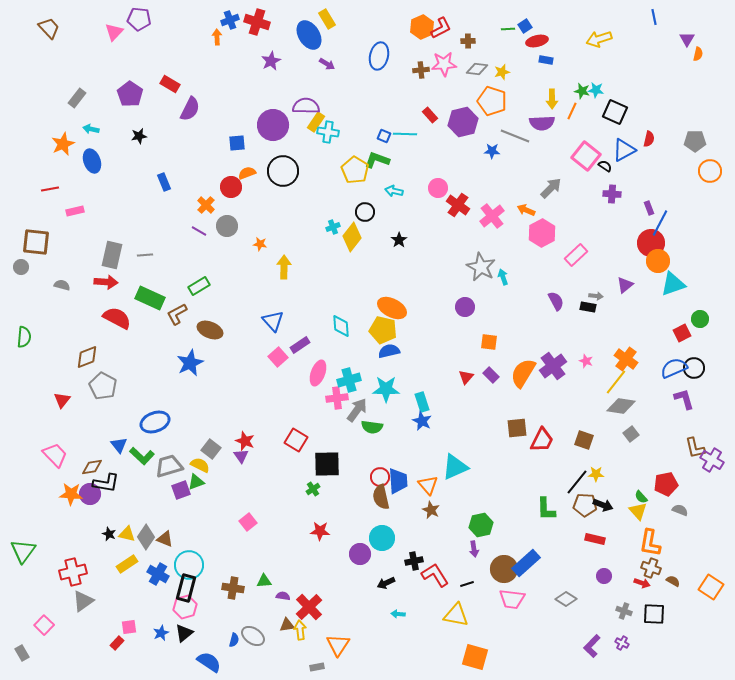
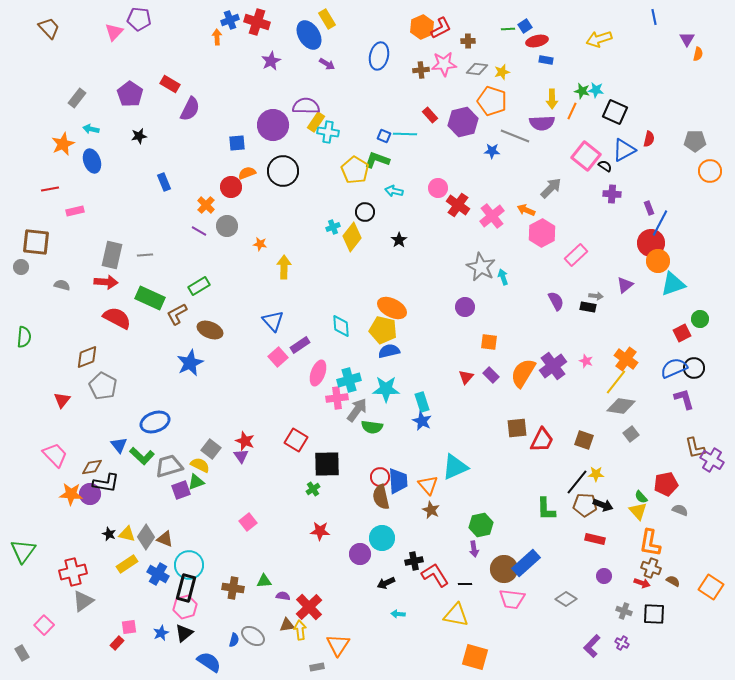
black line at (467, 584): moved 2 px left; rotated 16 degrees clockwise
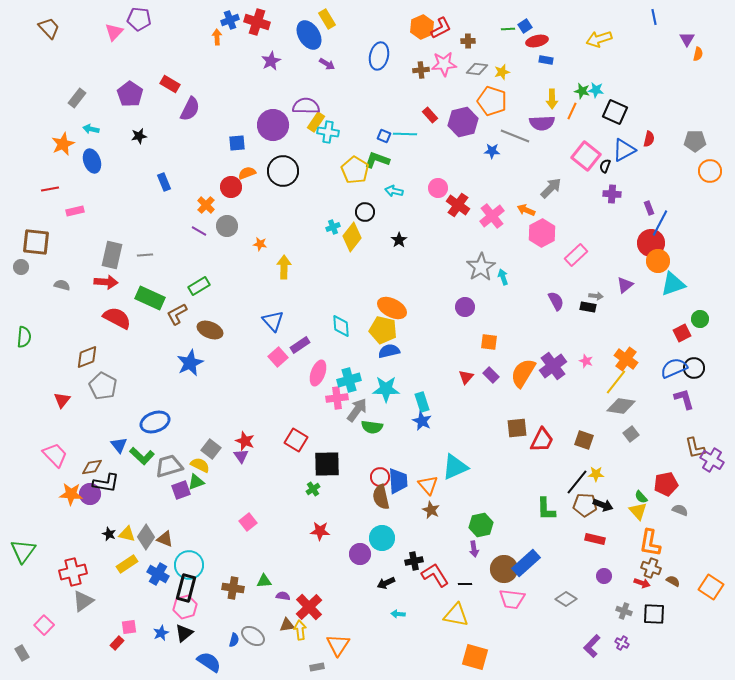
black semicircle at (605, 166): rotated 104 degrees counterclockwise
gray star at (481, 267): rotated 12 degrees clockwise
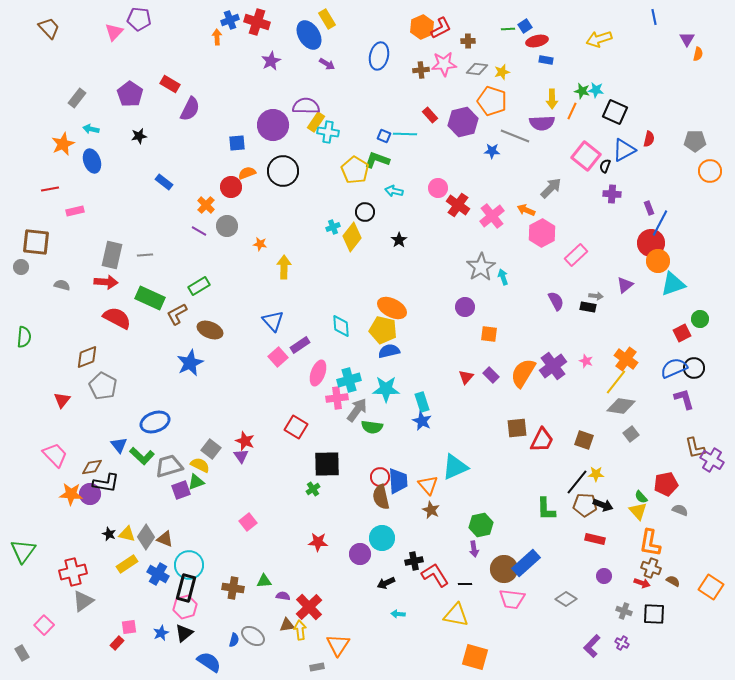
blue rectangle at (164, 182): rotated 30 degrees counterclockwise
orange square at (489, 342): moved 8 px up
red square at (296, 440): moved 13 px up
red star at (320, 531): moved 2 px left, 11 px down
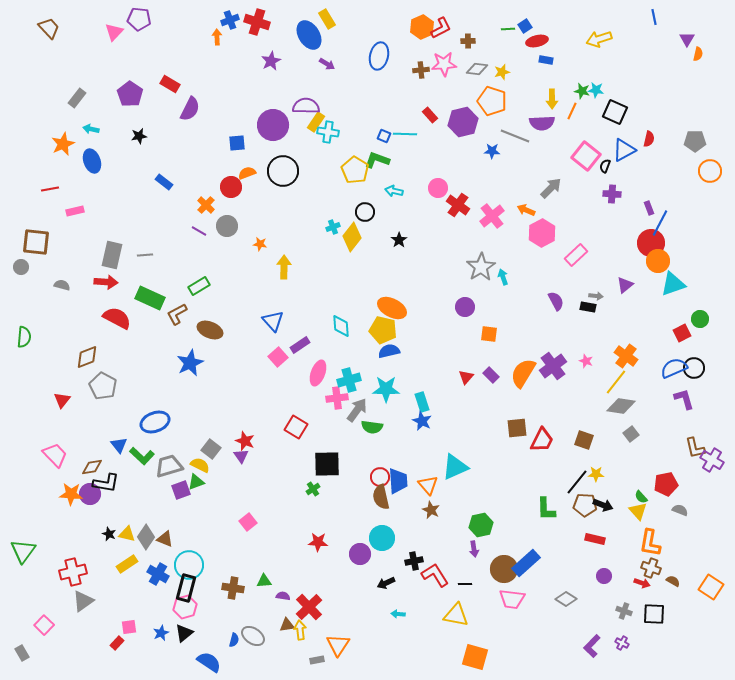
orange cross at (626, 359): moved 3 px up
gray rectangle at (317, 667): moved 7 px up
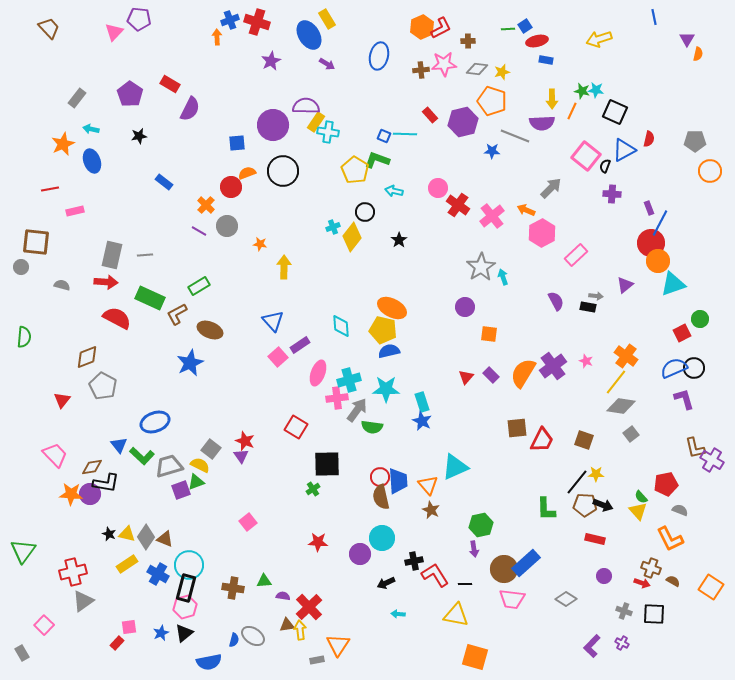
orange L-shape at (650, 543): moved 20 px right, 4 px up; rotated 36 degrees counterclockwise
blue semicircle at (209, 662): rotated 135 degrees clockwise
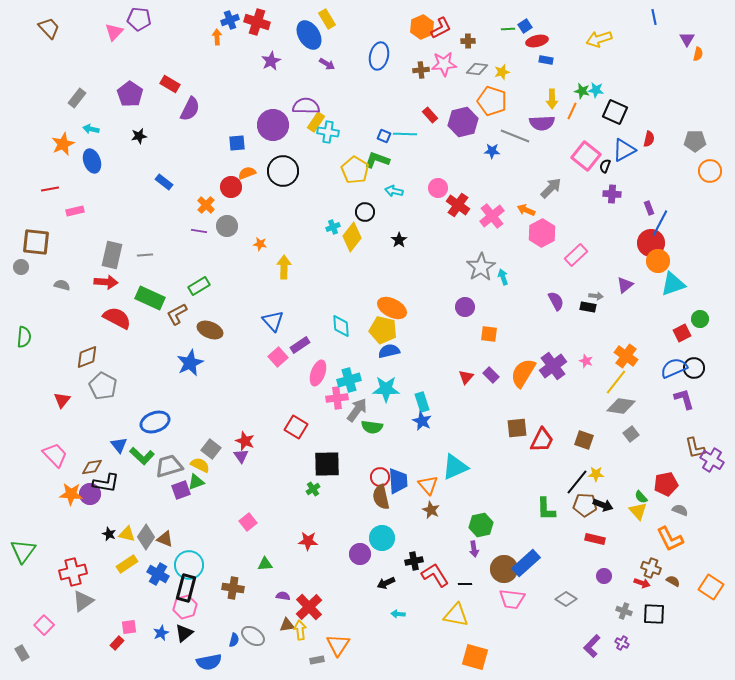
purple line at (199, 231): rotated 21 degrees counterclockwise
red star at (318, 542): moved 10 px left, 1 px up
green triangle at (264, 581): moved 1 px right, 17 px up
